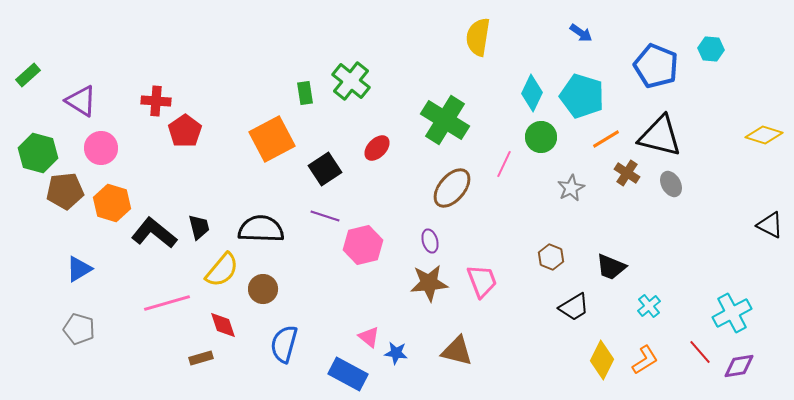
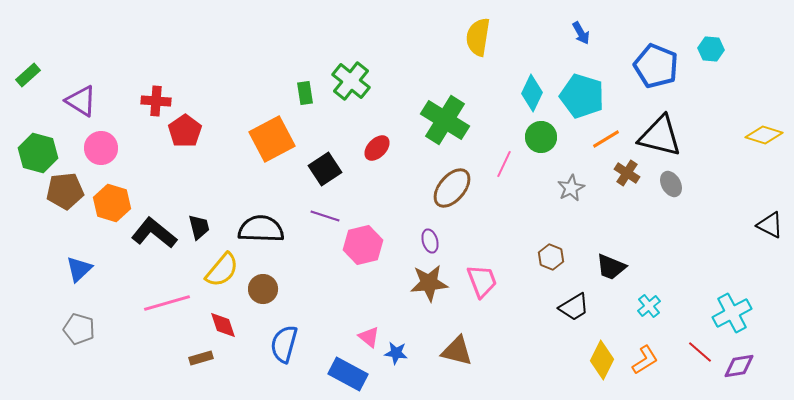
blue arrow at (581, 33): rotated 25 degrees clockwise
blue triangle at (79, 269): rotated 12 degrees counterclockwise
red line at (700, 352): rotated 8 degrees counterclockwise
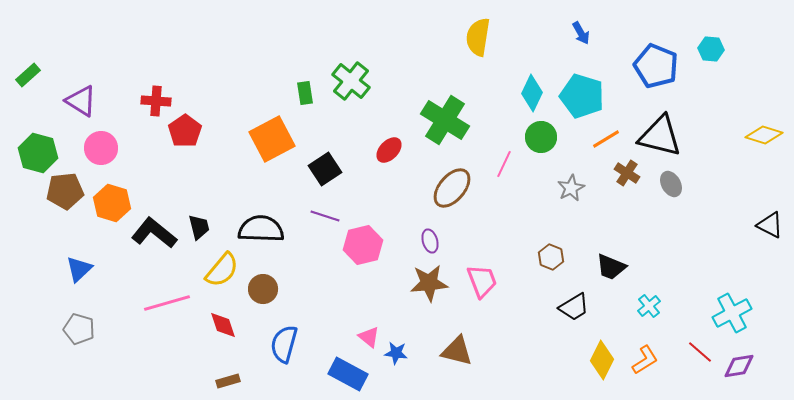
red ellipse at (377, 148): moved 12 px right, 2 px down
brown rectangle at (201, 358): moved 27 px right, 23 px down
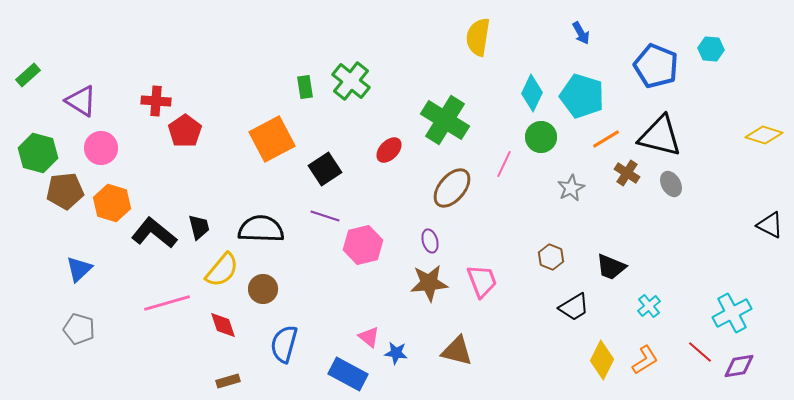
green rectangle at (305, 93): moved 6 px up
